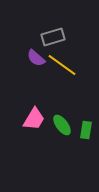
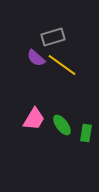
green rectangle: moved 3 px down
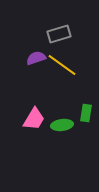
gray rectangle: moved 6 px right, 3 px up
purple semicircle: rotated 120 degrees clockwise
green ellipse: rotated 60 degrees counterclockwise
green rectangle: moved 20 px up
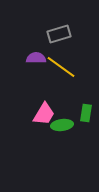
purple semicircle: rotated 18 degrees clockwise
yellow line: moved 1 px left, 2 px down
pink trapezoid: moved 10 px right, 5 px up
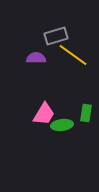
gray rectangle: moved 3 px left, 2 px down
yellow line: moved 12 px right, 12 px up
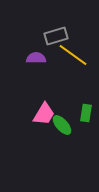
green ellipse: rotated 55 degrees clockwise
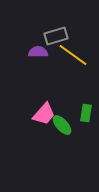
purple semicircle: moved 2 px right, 6 px up
pink trapezoid: rotated 10 degrees clockwise
